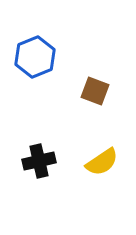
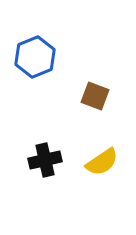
brown square: moved 5 px down
black cross: moved 6 px right, 1 px up
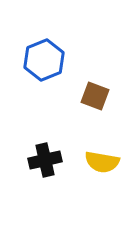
blue hexagon: moved 9 px right, 3 px down
yellow semicircle: rotated 44 degrees clockwise
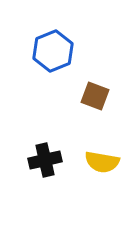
blue hexagon: moved 9 px right, 9 px up
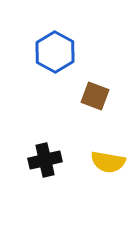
blue hexagon: moved 2 px right, 1 px down; rotated 9 degrees counterclockwise
yellow semicircle: moved 6 px right
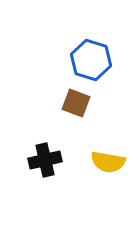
blue hexagon: moved 36 px right, 8 px down; rotated 12 degrees counterclockwise
brown square: moved 19 px left, 7 px down
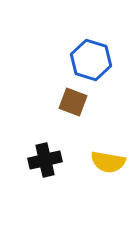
brown square: moved 3 px left, 1 px up
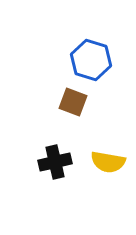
black cross: moved 10 px right, 2 px down
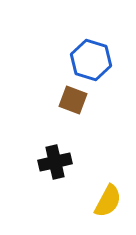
brown square: moved 2 px up
yellow semicircle: moved 39 px down; rotated 72 degrees counterclockwise
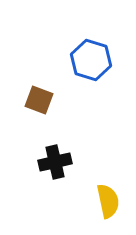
brown square: moved 34 px left
yellow semicircle: rotated 40 degrees counterclockwise
